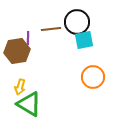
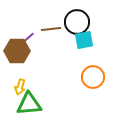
purple line: rotated 48 degrees clockwise
brown hexagon: rotated 10 degrees clockwise
green triangle: rotated 36 degrees counterclockwise
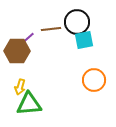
orange circle: moved 1 px right, 3 px down
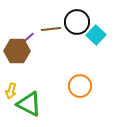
cyan square: moved 12 px right, 5 px up; rotated 36 degrees counterclockwise
orange circle: moved 14 px left, 6 px down
yellow arrow: moved 9 px left, 4 px down
green triangle: rotated 32 degrees clockwise
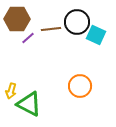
cyan square: rotated 18 degrees counterclockwise
brown hexagon: moved 32 px up
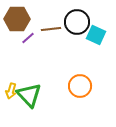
green triangle: moved 9 px up; rotated 20 degrees clockwise
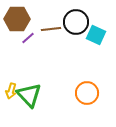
black circle: moved 1 px left
orange circle: moved 7 px right, 7 px down
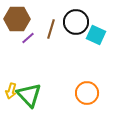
brown line: rotated 66 degrees counterclockwise
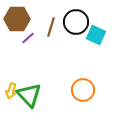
brown line: moved 2 px up
orange circle: moved 4 px left, 3 px up
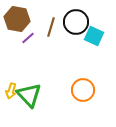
brown hexagon: rotated 10 degrees clockwise
cyan square: moved 2 px left, 1 px down
